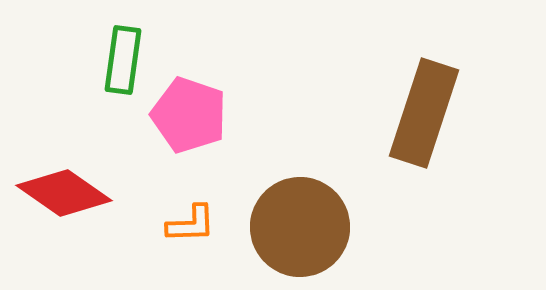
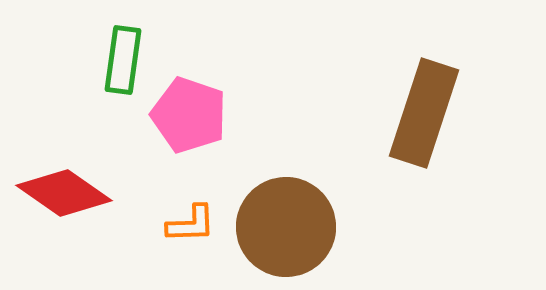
brown circle: moved 14 px left
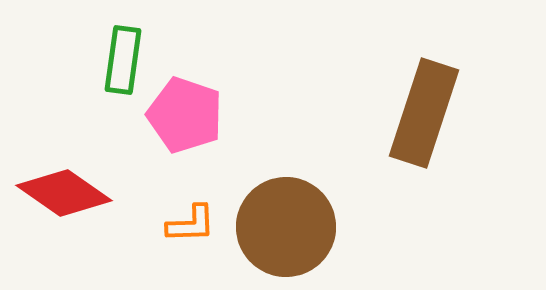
pink pentagon: moved 4 px left
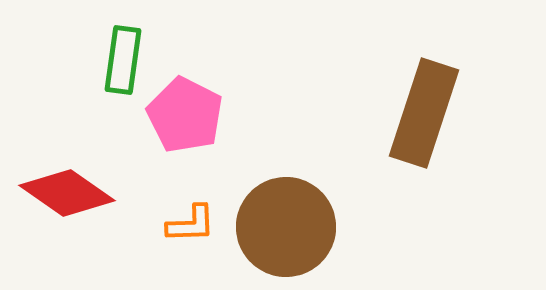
pink pentagon: rotated 8 degrees clockwise
red diamond: moved 3 px right
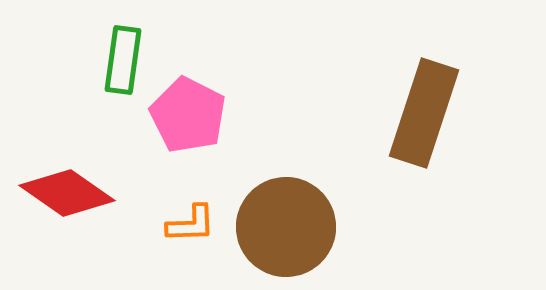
pink pentagon: moved 3 px right
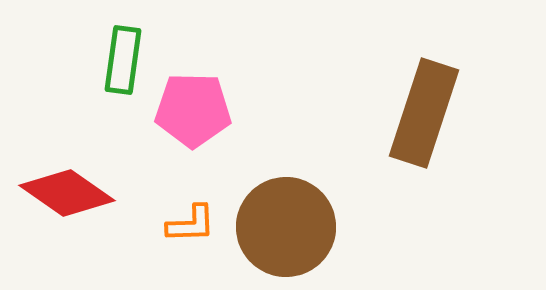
pink pentagon: moved 5 px right, 5 px up; rotated 26 degrees counterclockwise
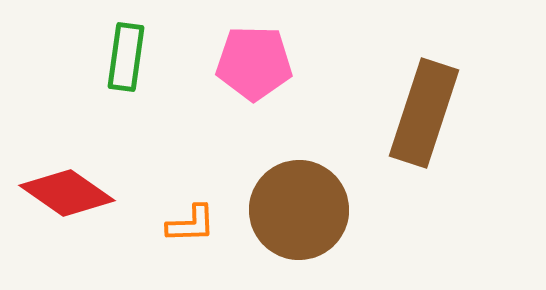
green rectangle: moved 3 px right, 3 px up
pink pentagon: moved 61 px right, 47 px up
brown circle: moved 13 px right, 17 px up
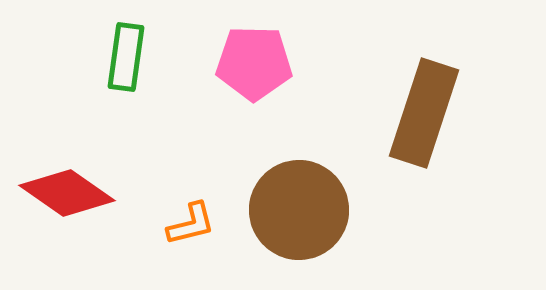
orange L-shape: rotated 12 degrees counterclockwise
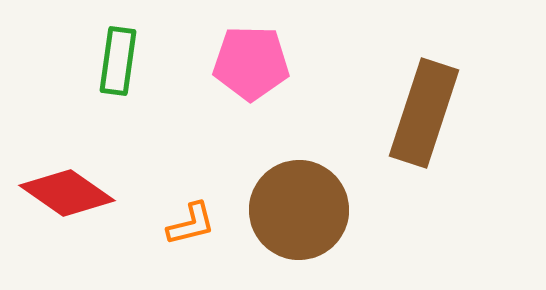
green rectangle: moved 8 px left, 4 px down
pink pentagon: moved 3 px left
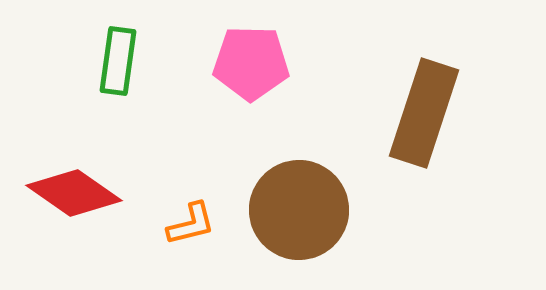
red diamond: moved 7 px right
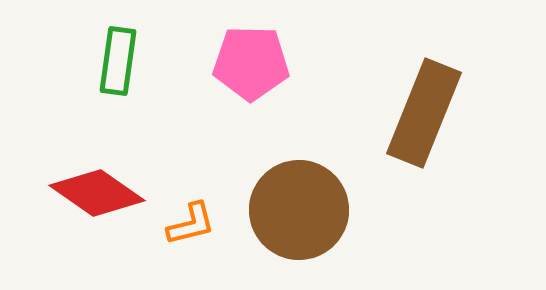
brown rectangle: rotated 4 degrees clockwise
red diamond: moved 23 px right
